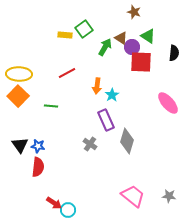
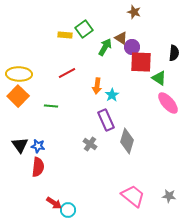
green triangle: moved 11 px right, 42 px down
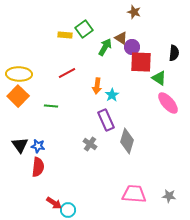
pink trapezoid: moved 1 px right, 2 px up; rotated 35 degrees counterclockwise
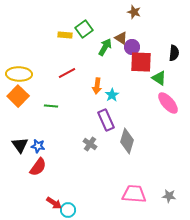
red semicircle: rotated 30 degrees clockwise
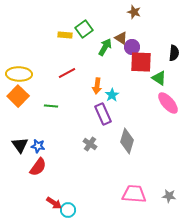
purple rectangle: moved 3 px left, 6 px up
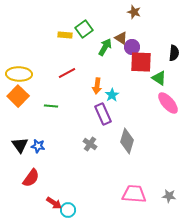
red semicircle: moved 7 px left, 11 px down
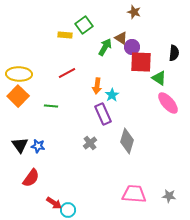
green square: moved 4 px up
gray cross: moved 1 px up; rotated 16 degrees clockwise
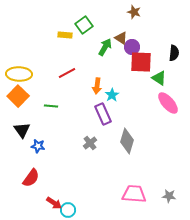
black triangle: moved 2 px right, 15 px up
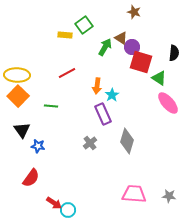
red square: rotated 15 degrees clockwise
yellow ellipse: moved 2 px left, 1 px down
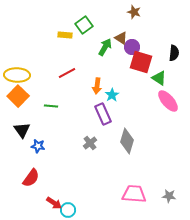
pink ellipse: moved 2 px up
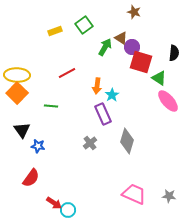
yellow rectangle: moved 10 px left, 4 px up; rotated 24 degrees counterclockwise
orange square: moved 1 px left, 3 px up
pink trapezoid: rotated 20 degrees clockwise
